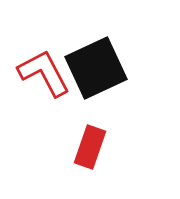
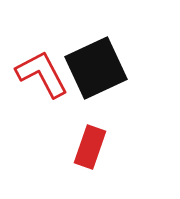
red L-shape: moved 2 px left, 1 px down
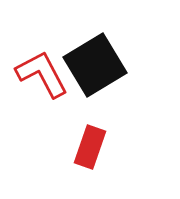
black square: moved 1 px left, 3 px up; rotated 6 degrees counterclockwise
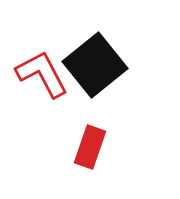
black square: rotated 8 degrees counterclockwise
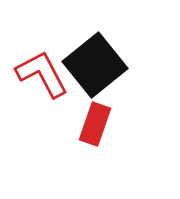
red rectangle: moved 5 px right, 23 px up
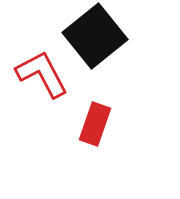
black square: moved 29 px up
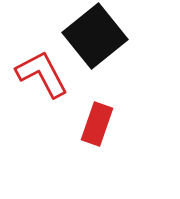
red rectangle: moved 2 px right
